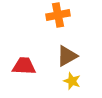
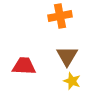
orange cross: moved 2 px right, 1 px down
brown triangle: rotated 30 degrees counterclockwise
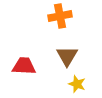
yellow star: moved 5 px right, 3 px down
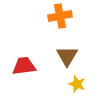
red trapezoid: rotated 10 degrees counterclockwise
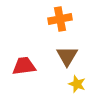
orange cross: moved 3 px down
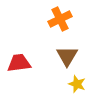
orange cross: rotated 15 degrees counterclockwise
red trapezoid: moved 5 px left, 3 px up
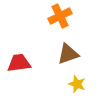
orange cross: moved 3 px up
brown triangle: moved 1 px right, 2 px up; rotated 40 degrees clockwise
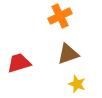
red trapezoid: rotated 10 degrees counterclockwise
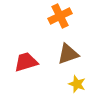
red trapezoid: moved 7 px right, 1 px up
